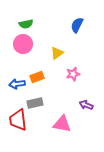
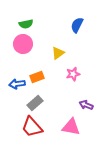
yellow triangle: moved 1 px right
gray rectangle: rotated 28 degrees counterclockwise
red trapezoid: moved 14 px right, 7 px down; rotated 35 degrees counterclockwise
pink triangle: moved 9 px right, 3 px down
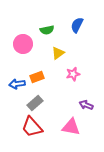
green semicircle: moved 21 px right, 6 px down
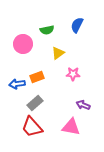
pink star: rotated 16 degrees clockwise
purple arrow: moved 3 px left
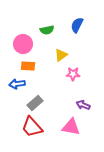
yellow triangle: moved 3 px right, 2 px down
orange rectangle: moved 9 px left, 11 px up; rotated 24 degrees clockwise
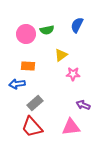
pink circle: moved 3 px right, 10 px up
pink triangle: rotated 18 degrees counterclockwise
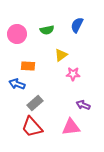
pink circle: moved 9 px left
blue arrow: rotated 28 degrees clockwise
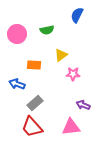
blue semicircle: moved 10 px up
orange rectangle: moved 6 px right, 1 px up
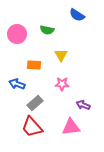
blue semicircle: rotated 84 degrees counterclockwise
green semicircle: rotated 24 degrees clockwise
yellow triangle: rotated 24 degrees counterclockwise
pink star: moved 11 px left, 10 px down
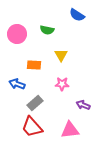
pink triangle: moved 1 px left, 3 px down
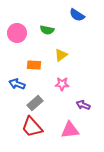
pink circle: moved 1 px up
yellow triangle: rotated 24 degrees clockwise
